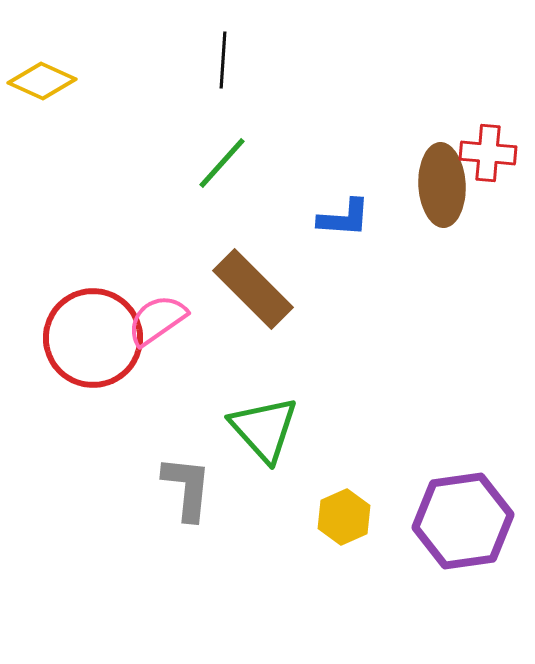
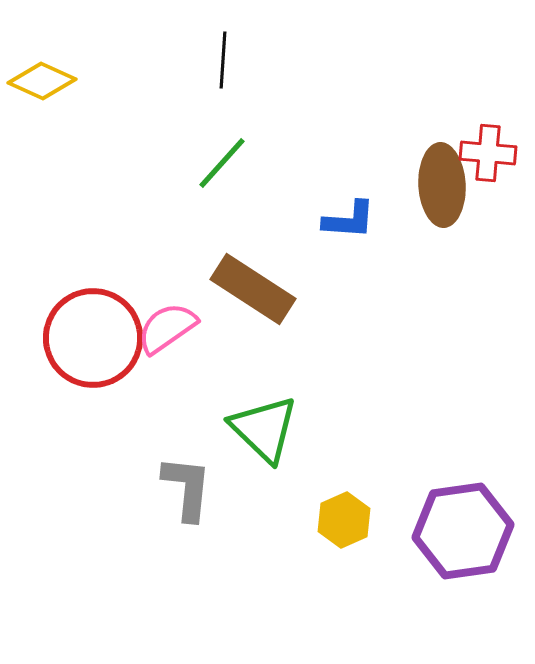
blue L-shape: moved 5 px right, 2 px down
brown rectangle: rotated 12 degrees counterclockwise
pink semicircle: moved 10 px right, 8 px down
green triangle: rotated 4 degrees counterclockwise
yellow hexagon: moved 3 px down
purple hexagon: moved 10 px down
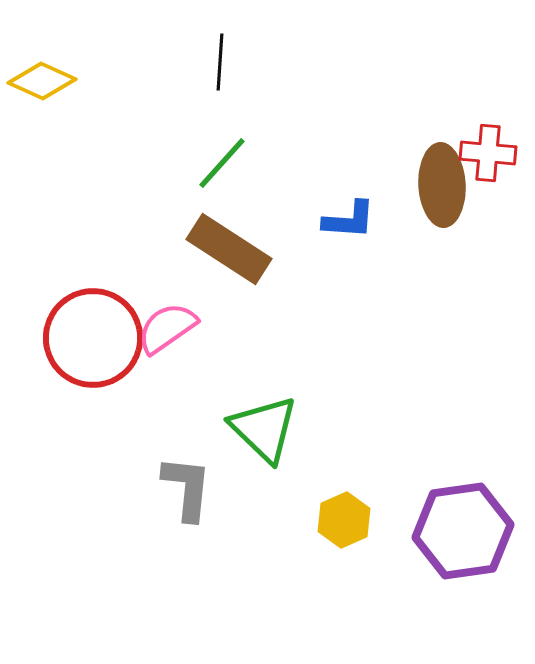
black line: moved 3 px left, 2 px down
brown rectangle: moved 24 px left, 40 px up
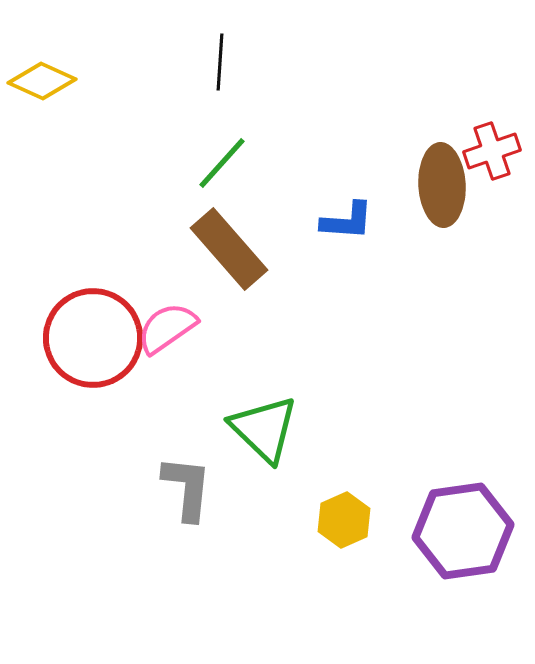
red cross: moved 4 px right, 2 px up; rotated 24 degrees counterclockwise
blue L-shape: moved 2 px left, 1 px down
brown rectangle: rotated 16 degrees clockwise
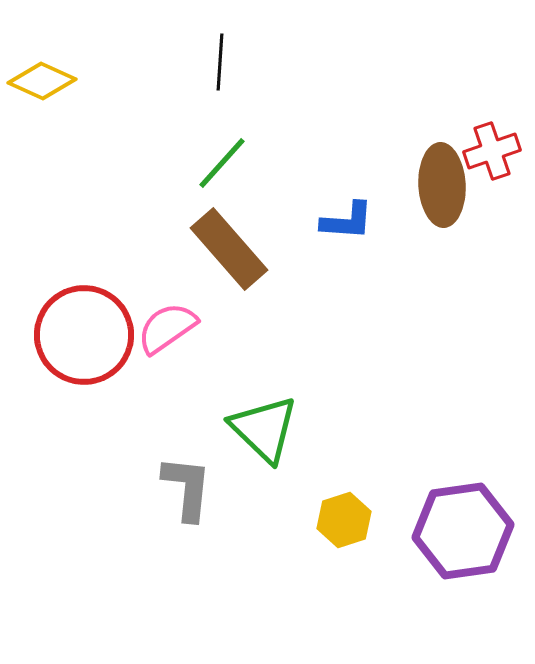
red circle: moved 9 px left, 3 px up
yellow hexagon: rotated 6 degrees clockwise
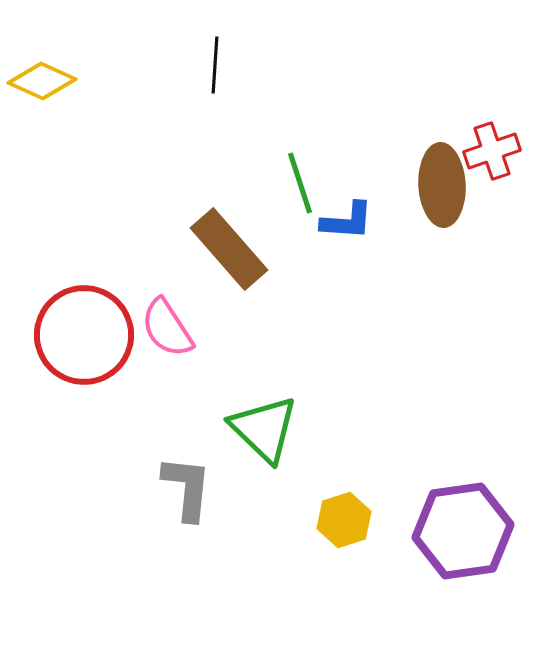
black line: moved 5 px left, 3 px down
green line: moved 78 px right, 20 px down; rotated 60 degrees counterclockwise
pink semicircle: rotated 88 degrees counterclockwise
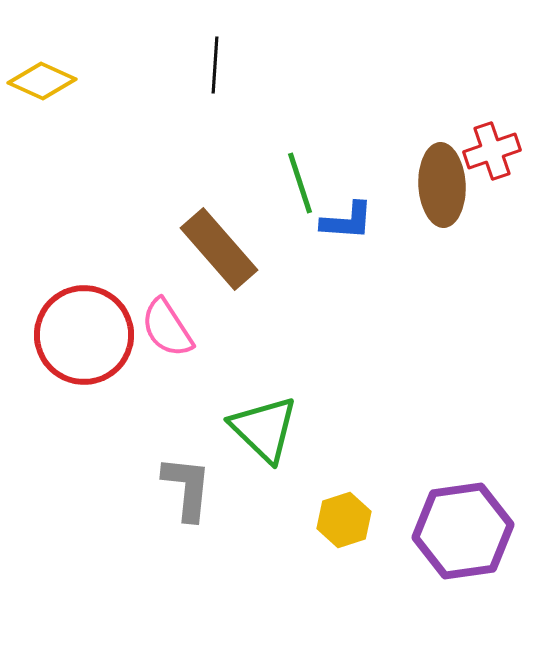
brown rectangle: moved 10 px left
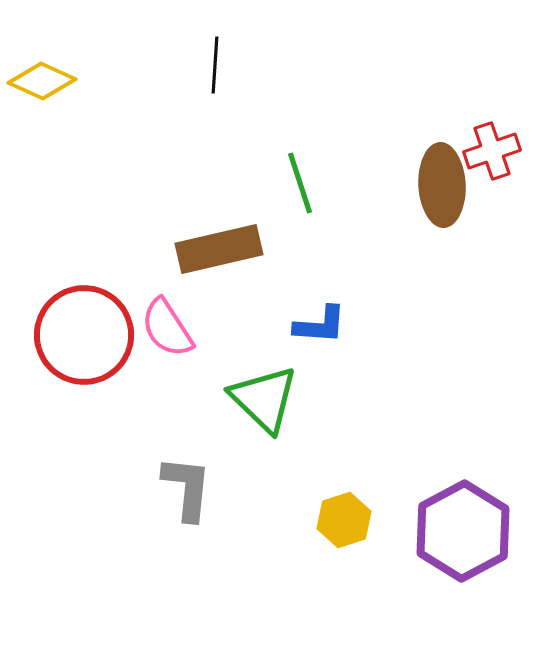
blue L-shape: moved 27 px left, 104 px down
brown rectangle: rotated 62 degrees counterclockwise
green triangle: moved 30 px up
purple hexagon: rotated 20 degrees counterclockwise
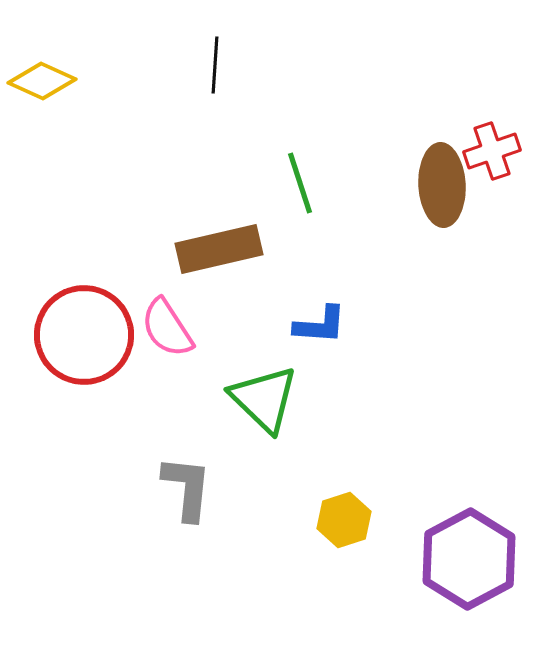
purple hexagon: moved 6 px right, 28 px down
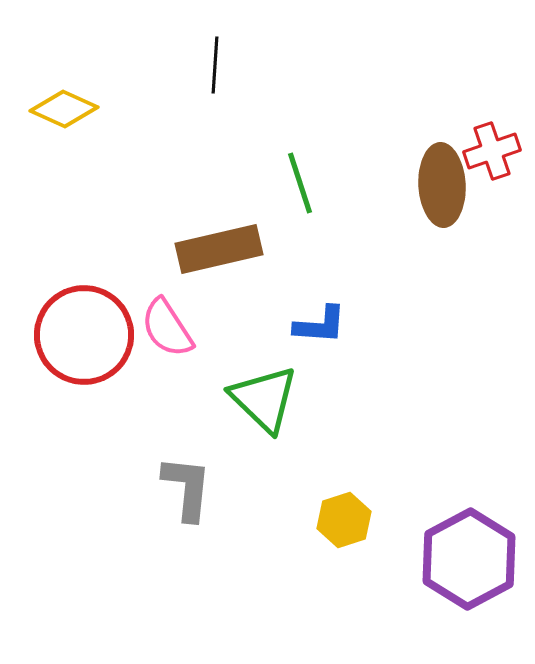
yellow diamond: moved 22 px right, 28 px down
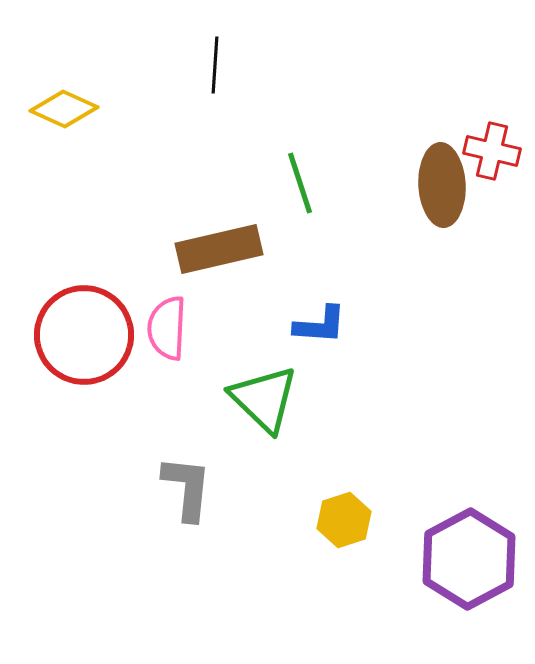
red cross: rotated 32 degrees clockwise
pink semicircle: rotated 36 degrees clockwise
